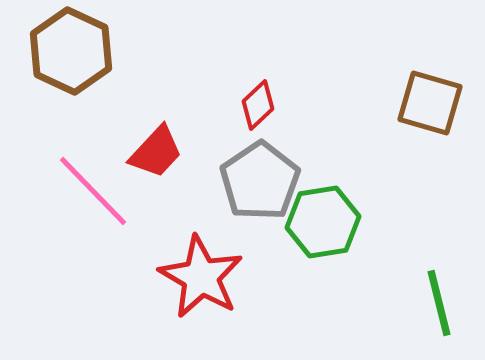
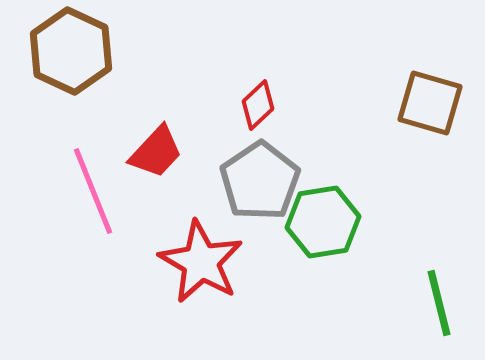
pink line: rotated 22 degrees clockwise
red star: moved 15 px up
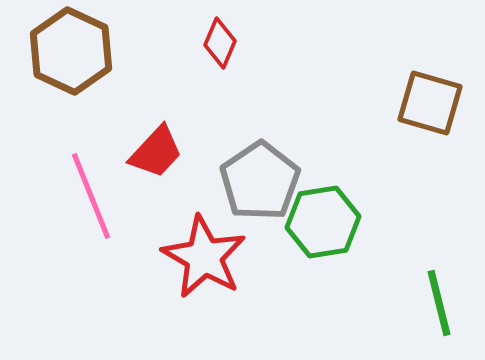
red diamond: moved 38 px left, 62 px up; rotated 24 degrees counterclockwise
pink line: moved 2 px left, 5 px down
red star: moved 3 px right, 5 px up
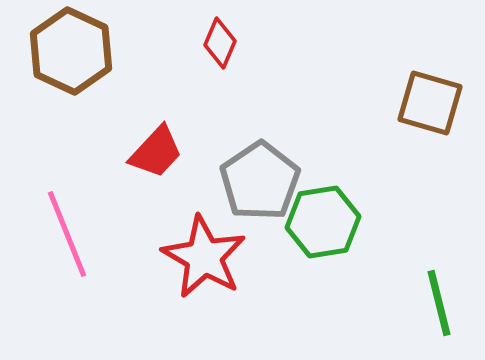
pink line: moved 24 px left, 38 px down
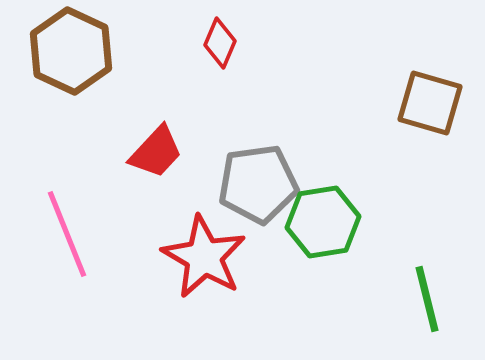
gray pentagon: moved 2 px left, 3 px down; rotated 26 degrees clockwise
green line: moved 12 px left, 4 px up
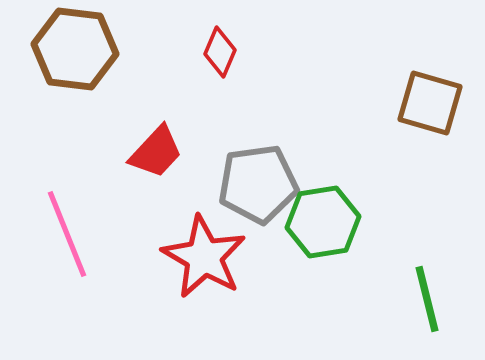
red diamond: moved 9 px down
brown hexagon: moved 4 px right, 2 px up; rotated 18 degrees counterclockwise
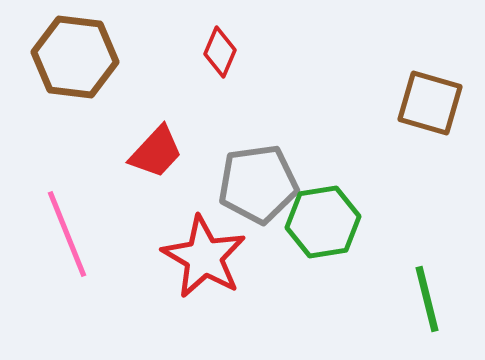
brown hexagon: moved 8 px down
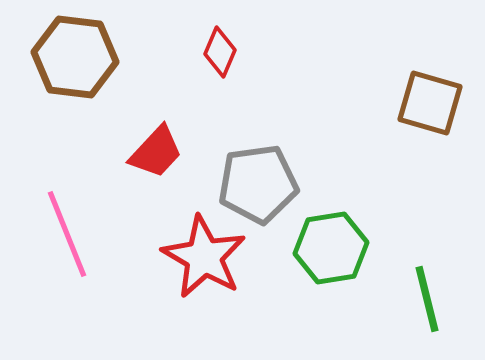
green hexagon: moved 8 px right, 26 px down
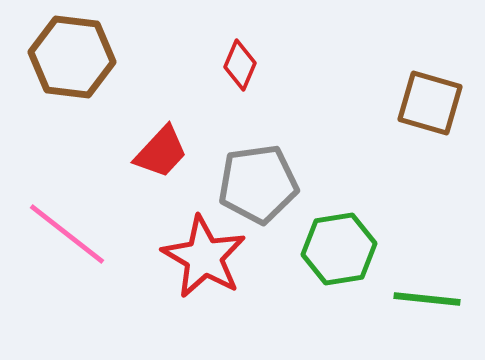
red diamond: moved 20 px right, 13 px down
brown hexagon: moved 3 px left
red trapezoid: moved 5 px right
pink line: rotated 30 degrees counterclockwise
green hexagon: moved 8 px right, 1 px down
green line: rotated 70 degrees counterclockwise
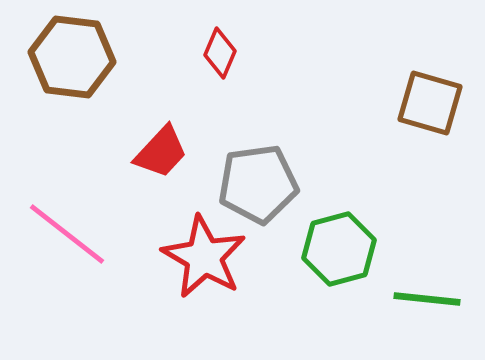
red diamond: moved 20 px left, 12 px up
green hexagon: rotated 6 degrees counterclockwise
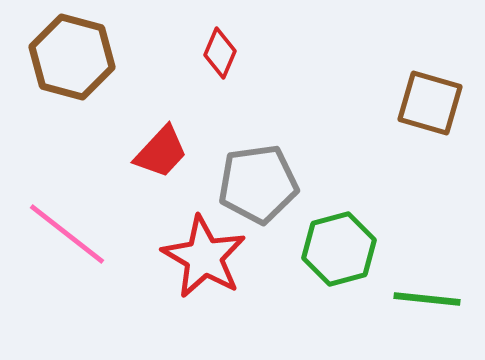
brown hexagon: rotated 8 degrees clockwise
